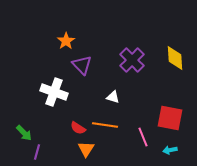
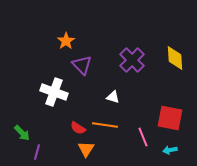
green arrow: moved 2 px left
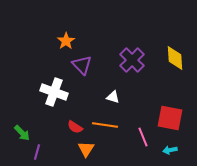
red semicircle: moved 3 px left, 1 px up
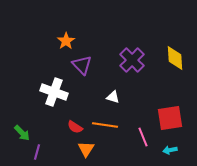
red square: rotated 20 degrees counterclockwise
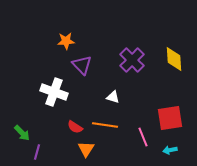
orange star: rotated 30 degrees clockwise
yellow diamond: moved 1 px left, 1 px down
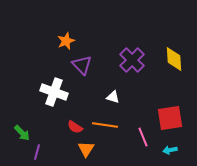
orange star: rotated 18 degrees counterclockwise
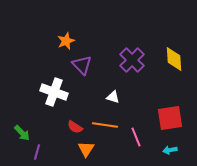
pink line: moved 7 px left
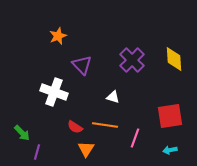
orange star: moved 8 px left, 5 px up
red square: moved 2 px up
pink line: moved 1 px left, 1 px down; rotated 42 degrees clockwise
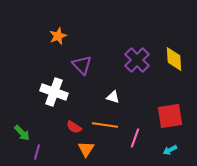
purple cross: moved 5 px right
red semicircle: moved 1 px left
cyan arrow: rotated 16 degrees counterclockwise
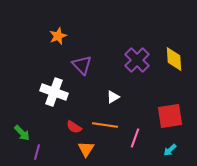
white triangle: rotated 48 degrees counterclockwise
cyan arrow: rotated 16 degrees counterclockwise
